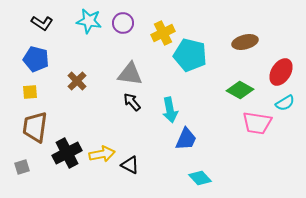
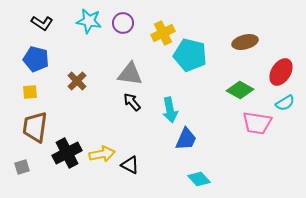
cyan diamond: moved 1 px left, 1 px down
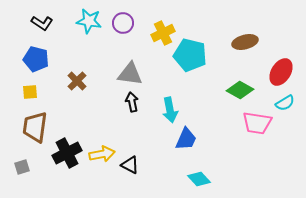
black arrow: rotated 30 degrees clockwise
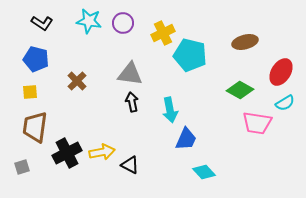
yellow arrow: moved 2 px up
cyan diamond: moved 5 px right, 7 px up
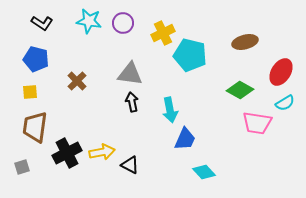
blue trapezoid: moved 1 px left
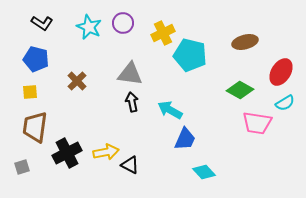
cyan star: moved 6 px down; rotated 15 degrees clockwise
cyan arrow: rotated 130 degrees clockwise
yellow arrow: moved 4 px right
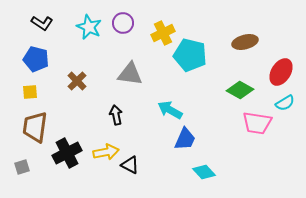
black arrow: moved 16 px left, 13 px down
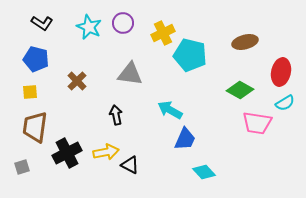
red ellipse: rotated 20 degrees counterclockwise
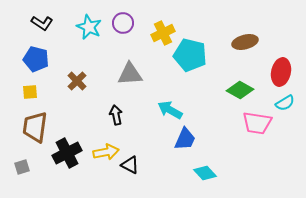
gray triangle: rotated 12 degrees counterclockwise
cyan diamond: moved 1 px right, 1 px down
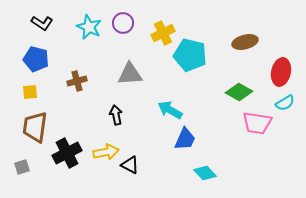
brown cross: rotated 30 degrees clockwise
green diamond: moved 1 px left, 2 px down
